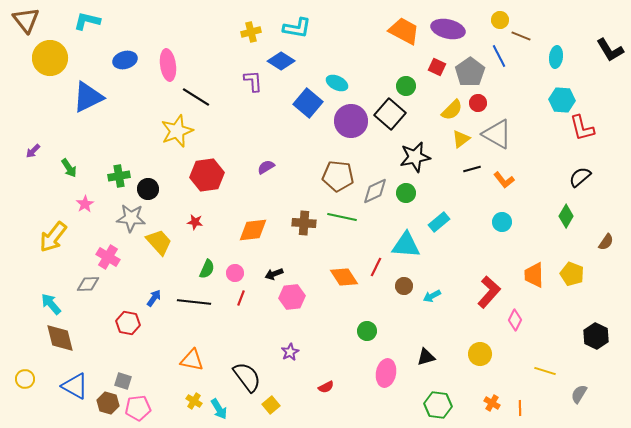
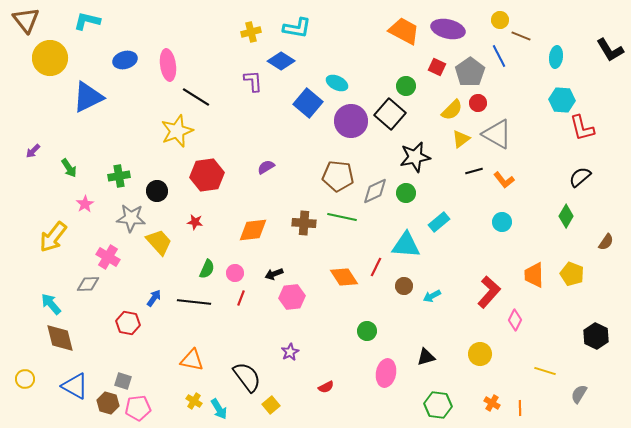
black line at (472, 169): moved 2 px right, 2 px down
black circle at (148, 189): moved 9 px right, 2 px down
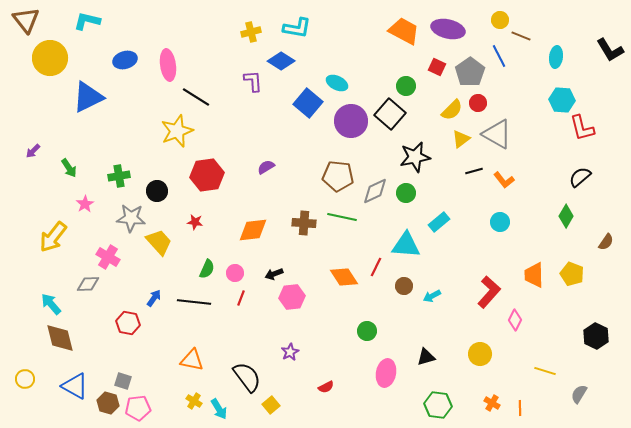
cyan circle at (502, 222): moved 2 px left
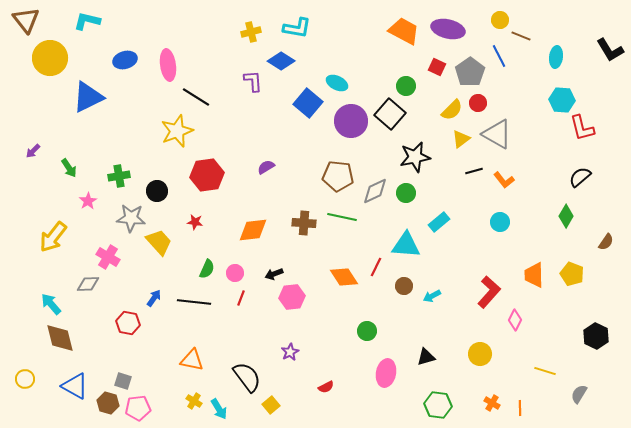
pink star at (85, 204): moved 3 px right, 3 px up
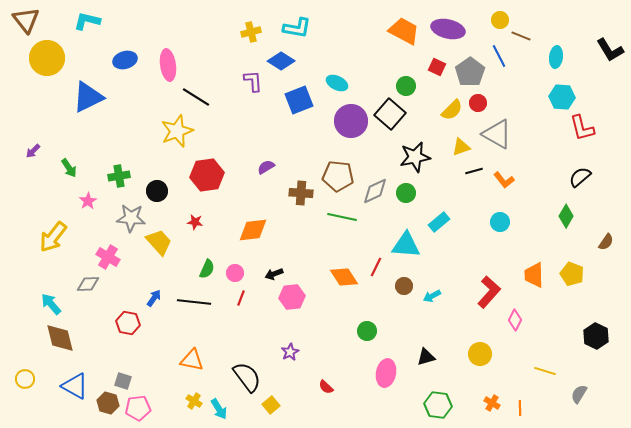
yellow circle at (50, 58): moved 3 px left
cyan hexagon at (562, 100): moved 3 px up
blue square at (308, 103): moved 9 px left, 3 px up; rotated 28 degrees clockwise
yellow triangle at (461, 139): moved 8 px down; rotated 18 degrees clockwise
brown cross at (304, 223): moved 3 px left, 30 px up
red semicircle at (326, 387): rotated 70 degrees clockwise
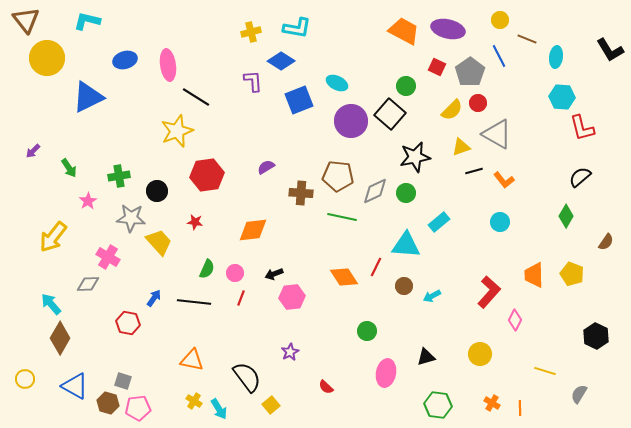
brown line at (521, 36): moved 6 px right, 3 px down
brown diamond at (60, 338): rotated 44 degrees clockwise
